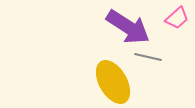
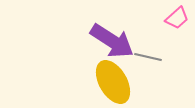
purple arrow: moved 16 px left, 14 px down
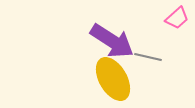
yellow ellipse: moved 3 px up
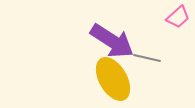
pink trapezoid: moved 1 px right, 1 px up
gray line: moved 1 px left, 1 px down
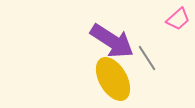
pink trapezoid: moved 2 px down
gray line: rotated 44 degrees clockwise
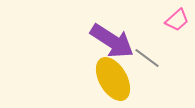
pink trapezoid: moved 1 px left, 1 px down
gray line: rotated 20 degrees counterclockwise
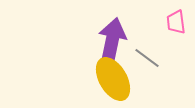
pink trapezoid: moved 1 px left, 2 px down; rotated 125 degrees clockwise
purple arrow: rotated 111 degrees counterclockwise
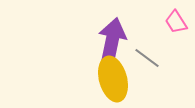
pink trapezoid: rotated 25 degrees counterclockwise
yellow ellipse: rotated 15 degrees clockwise
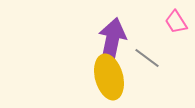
yellow ellipse: moved 4 px left, 2 px up
